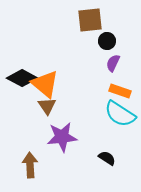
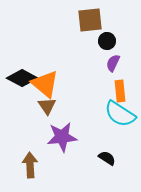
orange rectangle: rotated 65 degrees clockwise
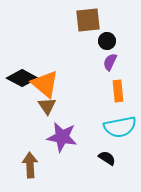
brown square: moved 2 px left
purple semicircle: moved 3 px left, 1 px up
orange rectangle: moved 2 px left
cyan semicircle: moved 13 px down; rotated 44 degrees counterclockwise
purple star: rotated 16 degrees clockwise
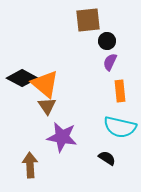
orange rectangle: moved 2 px right
cyan semicircle: rotated 24 degrees clockwise
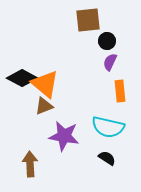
brown triangle: moved 3 px left; rotated 42 degrees clockwise
cyan semicircle: moved 12 px left
purple star: moved 2 px right, 1 px up
brown arrow: moved 1 px up
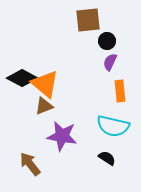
cyan semicircle: moved 5 px right, 1 px up
purple star: moved 2 px left
brown arrow: rotated 35 degrees counterclockwise
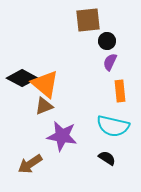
brown arrow: rotated 85 degrees counterclockwise
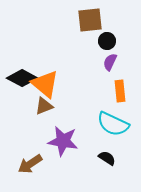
brown square: moved 2 px right
cyan semicircle: moved 2 px up; rotated 12 degrees clockwise
purple star: moved 1 px right, 5 px down
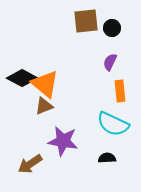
brown square: moved 4 px left, 1 px down
black circle: moved 5 px right, 13 px up
black semicircle: rotated 36 degrees counterclockwise
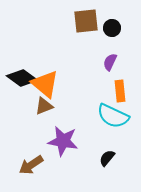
black diamond: rotated 8 degrees clockwise
cyan semicircle: moved 8 px up
black semicircle: rotated 48 degrees counterclockwise
brown arrow: moved 1 px right, 1 px down
